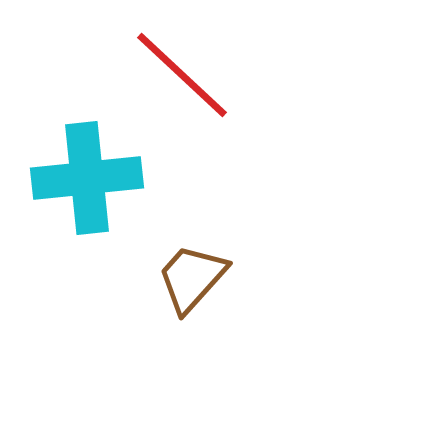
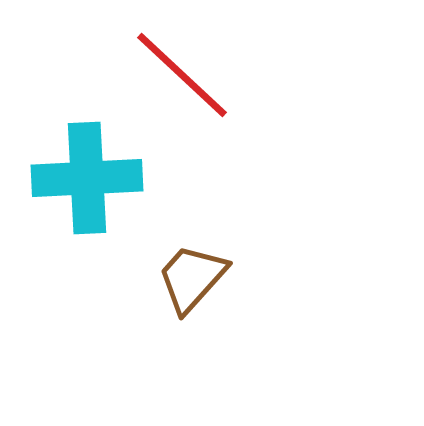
cyan cross: rotated 3 degrees clockwise
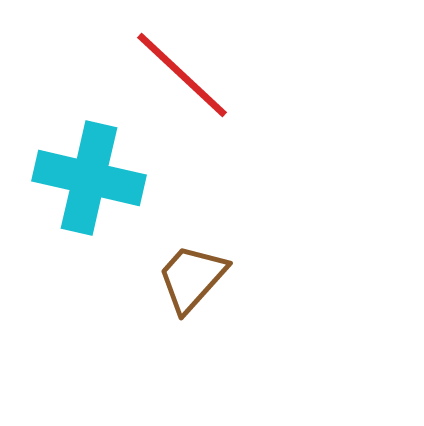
cyan cross: moved 2 px right; rotated 16 degrees clockwise
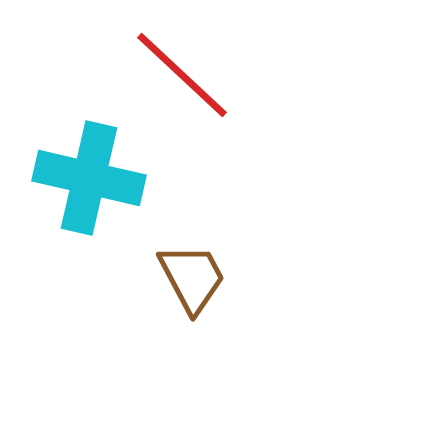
brown trapezoid: rotated 110 degrees clockwise
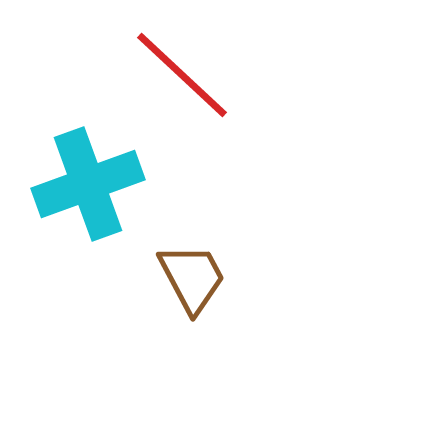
cyan cross: moved 1 px left, 6 px down; rotated 33 degrees counterclockwise
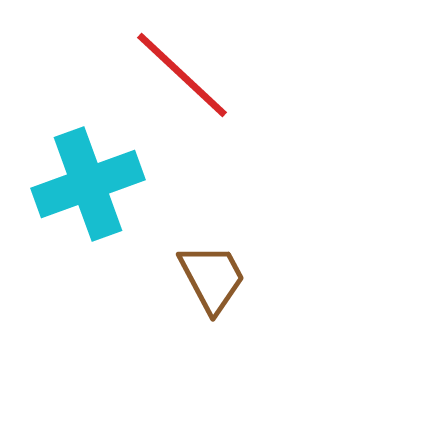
brown trapezoid: moved 20 px right
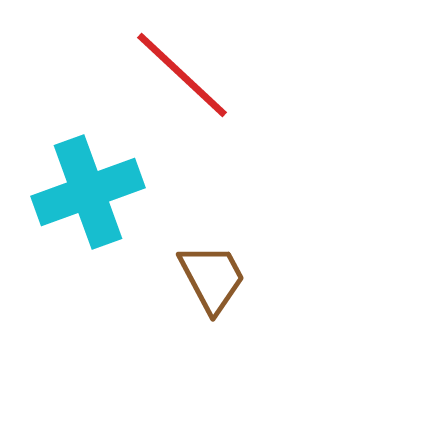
cyan cross: moved 8 px down
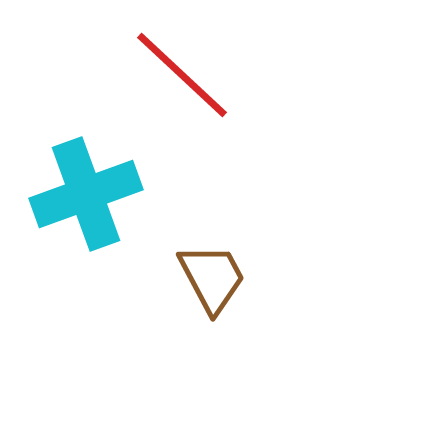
cyan cross: moved 2 px left, 2 px down
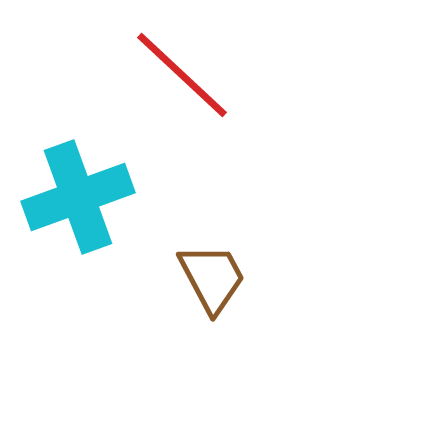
cyan cross: moved 8 px left, 3 px down
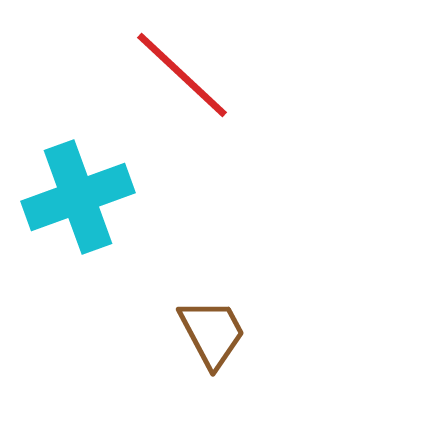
brown trapezoid: moved 55 px down
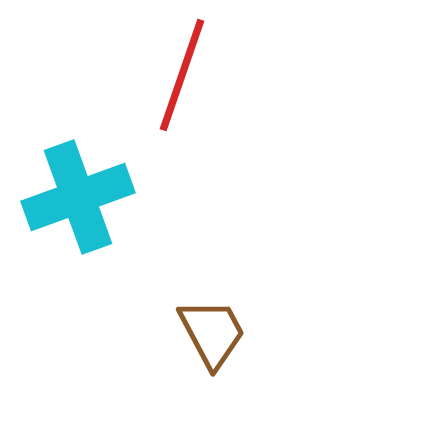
red line: rotated 66 degrees clockwise
